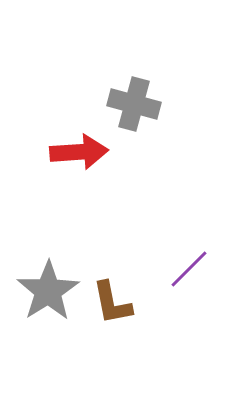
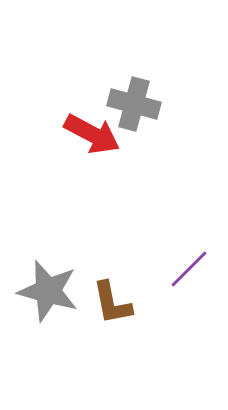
red arrow: moved 13 px right, 18 px up; rotated 32 degrees clockwise
gray star: rotated 24 degrees counterclockwise
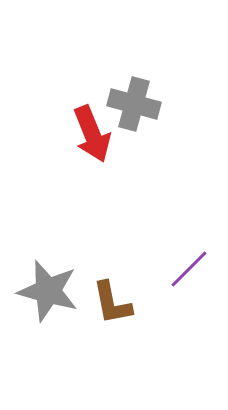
red arrow: rotated 40 degrees clockwise
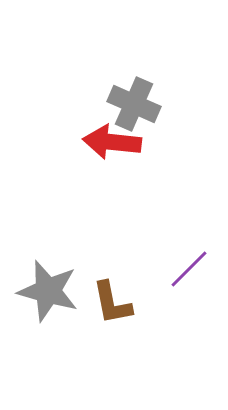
gray cross: rotated 9 degrees clockwise
red arrow: moved 20 px right, 8 px down; rotated 118 degrees clockwise
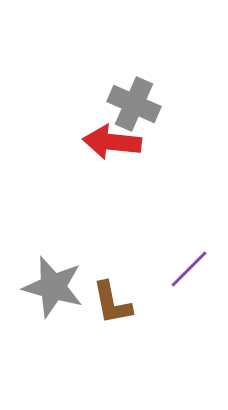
gray star: moved 5 px right, 4 px up
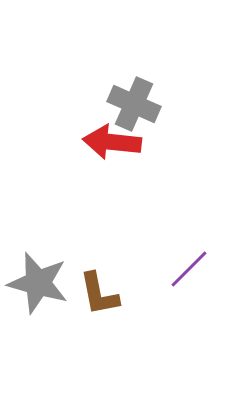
gray star: moved 15 px left, 4 px up
brown L-shape: moved 13 px left, 9 px up
